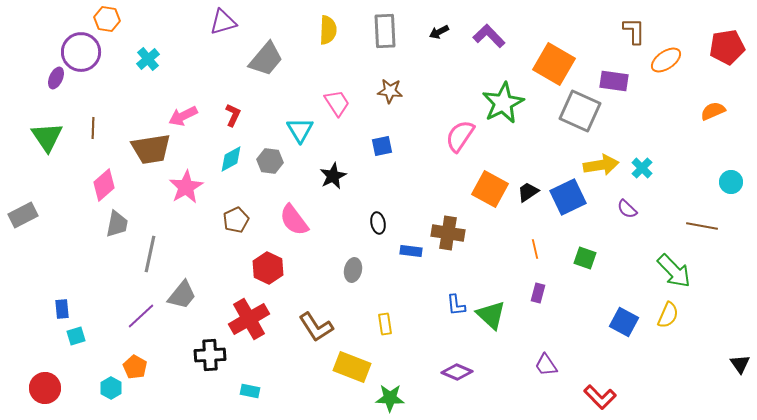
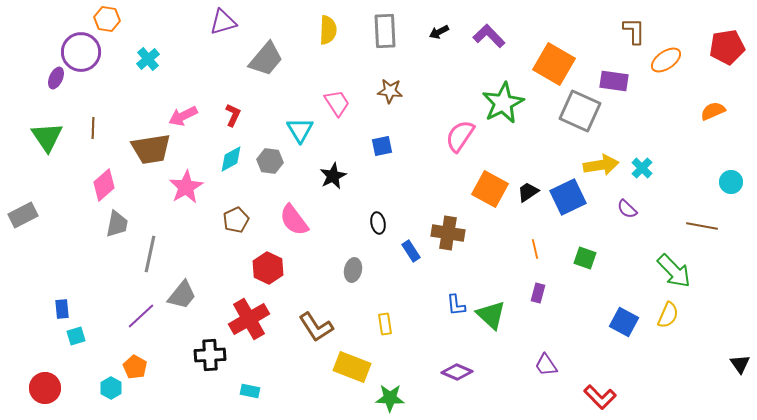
blue rectangle at (411, 251): rotated 50 degrees clockwise
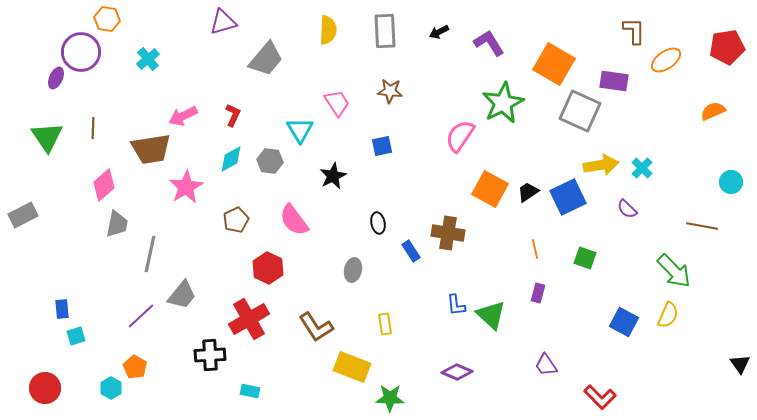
purple L-shape at (489, 36): moved 7 px down; rotated 12 degrees clockwise
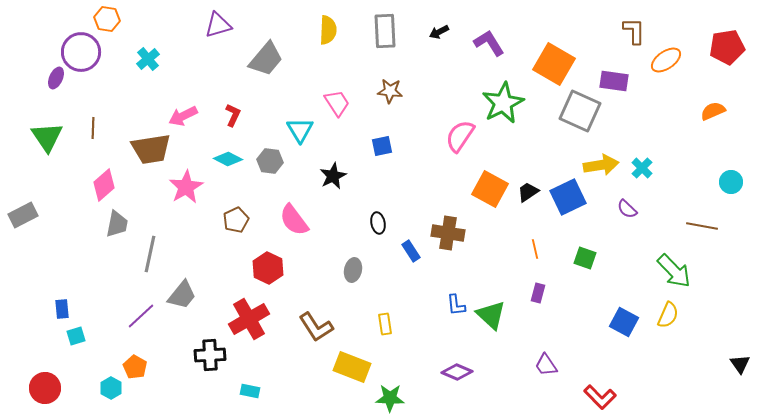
purple triangle at (223, 22): moved 5 px left, 3 px down
cyan diamond at (231, 159): moved 3 px left; rotated 56 degrees clockwise
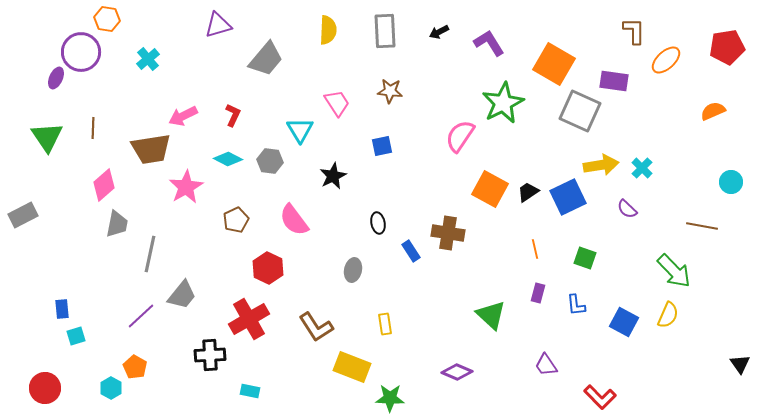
orange ellipse at (666, 60): rotated 8 degrees counterclockwise
blue L-shape at (456, 305): moved 120 px right
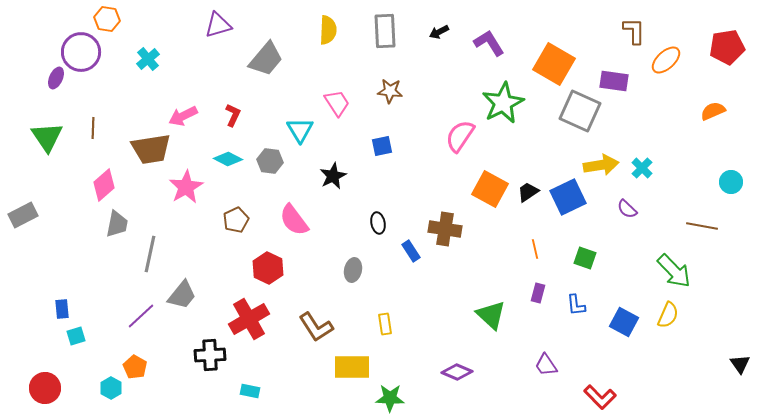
brown cross at (448, 233): moved 3 px left, 4 px up
yellow rectangle at (352, 367): rotated 21 degrees counterclockwise
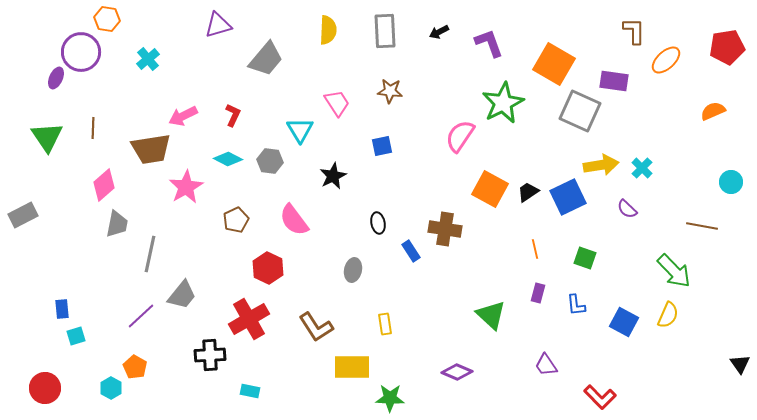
purple L-shape at (489, 43): rotated 12 degrees clockwise
